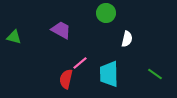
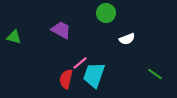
white semicircle: rotated 56 degrees clockwise
cyan trapezoid: moved 15 px left, 1 px down; rotated 20 degrees clockwise
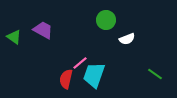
green circle: moved 7 px down
purple trapezoid: moved 18 px left
green triangle: rotated 21 degrees clockwise
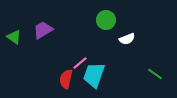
purple trapezoid: rotated 60 degrees counterclockwise
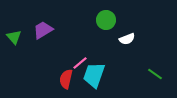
green triangle: rotated 14 degrees clockwise
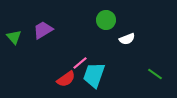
red semicircle: rotated 138 degrees counterclockwise
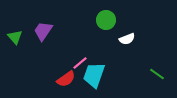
purple trapezoid: moved 1 px down; rotated 25 degrees counterclockwise
green triangle: moved 1 px right
green line: moved 2 px right
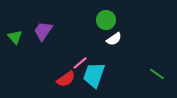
white semicircle: moved 13 px left; rotated 14 degrees counterclockwise
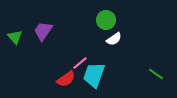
green line: moved 1 px left
